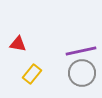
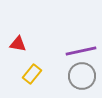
gray circle: moved 3 px down
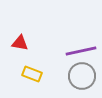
red triangle: moved 2 px right, 1 px up
yellow rectangle: rotated 72 degrees clockwise
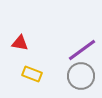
purple line: moved 1 px right, 1 px up; rotated 24 degrees counterclockwise
gray circle: moved 1 px left
